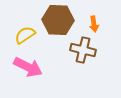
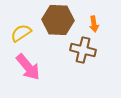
yellow semicircle: moved 4 px left, 2 px up
pink arrow: rotated 24 degrees clockwise
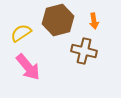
brown hexagon: rotated 16 degrees counterclockwise
orange arrow: moved 3 px up
brown cross: moved 1 px right, 1 px down
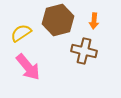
orange arrow: rotated 14 degrees clockwise
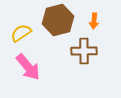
brown cross: rotated 15 degrees counterclockwise
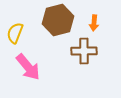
orange arrow: moved 2 px down
yellow semicircle: moved 6 px left; rotated 35 degrees counterclockwise
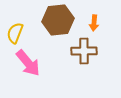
brown hexagon: rotated 8 degrees clockwise
pink arrow: moved 4 px up
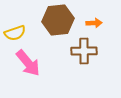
orange arrow: rotated 98 degrees counterclockwise
yellow semicircle: rotated 130 degrees counterclockwise
